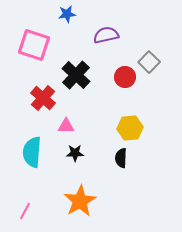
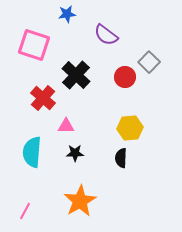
purple semicircle: rotated 130 degrees counterclockwise
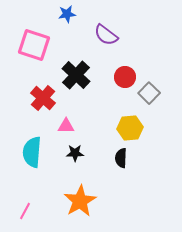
gray square: moved 31 px down
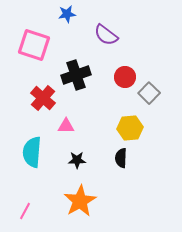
black cross: rotated 28 degrees clockwise
black star: moved 2 px right, 7 px down
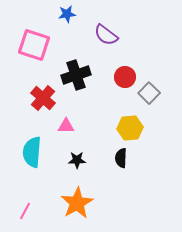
orange star: moved 3 px left, 2 px down
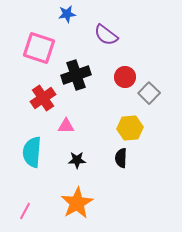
pink square: moved 5 px right, 3 px down
red cross: rotated 15 degrees clockwise
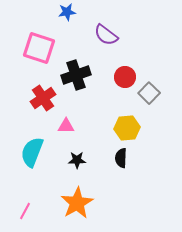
blue star: moved 2 px up
yellow hexagon: moved 3 px left
cyan semicircle: rotated 16 degrees clockwise
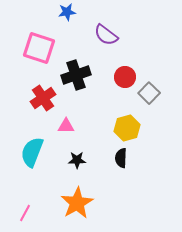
yellow hexagon: rotated 10 degrees counterclockwise
pink line: moved 2 px down
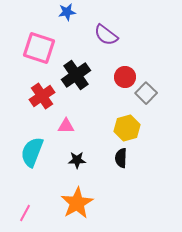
black cross: rotated 16 degrees counterclockwise
gray square: moved 3 px left
red cross: moved 1 px left, 2 px up
